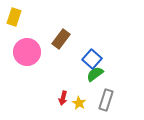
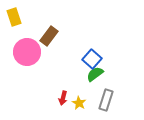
yellow rectangle: rotated 36 degrees counterclockwise
brown rectangle: moved 12 px left, 3 px up
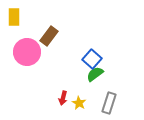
yellow rectangle: rotated 18 degrees clockwise
gray rectangle: moved 3 px right, 3 px down
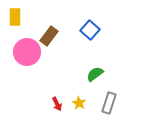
yellow rectangle: moved 1 px right
blue square: moved 2 px left, 29 px up
red arrow: moved 6 px left, 6 px down; rotated 40 degrees counterclockwise
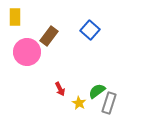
green semicircle: moved 2 px right, 17 px down
red arrow: moved 3 px right, 15 px up
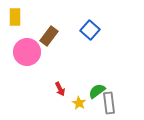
gray rectangle: rotated 25 degrees counterclockwise
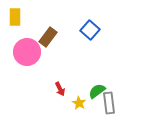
brown rectangle: moved 1 px left, 1 px down
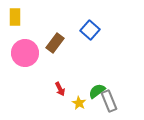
brown rectangle: moved 7 px right, 6 px down
pink circle: moved 2 px left, 1 px down
gray rectangle: moved 2 px up; rotated 15 degrees counterclockwise
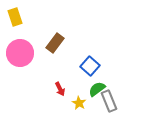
yellow rectangle: rotated 18 degrees counterclockwise
blue square: moved 36 px down
pink circle: moved 5 px left
green semicircle: moved 2 px up
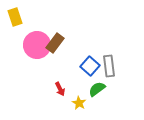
pink circle: moved 17 px right, 8 px up
gray rectangle: moved 35 px up; rotated 15 degrees clockwise
